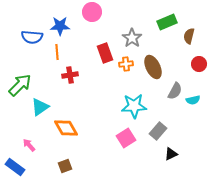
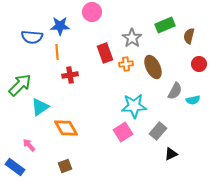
green rectangle: moved 2 px left, 3 px down
pink square: moved 3 px left, 6 px up
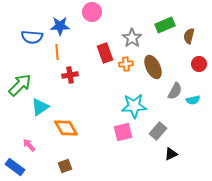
pink square: rotated 18 degrees clockwise
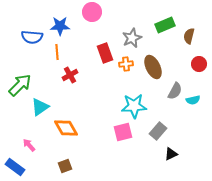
gray star: rotated 12 degrees clockwise
red cross: rotated 21 degrees counterclockwise
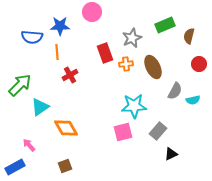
blue rectangle: rotated 66 degrees counterclockwise
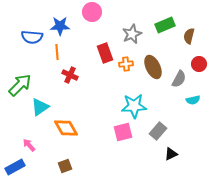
gray star: moved 4 px up
red cross: rotated 35 degrees counterclockwise
gray semicircle: moved 4 px right, 12 px up
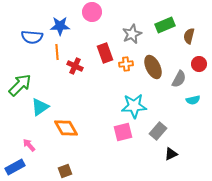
red cross: moved 5 px right, 9 px up
brown square: moved 5 px down
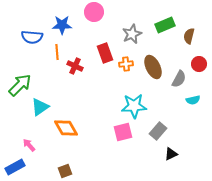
pink circle: moved 2 px right
blue star: moved 2 px right, 1 px up
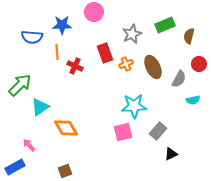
orange cross: rotated 16 degrees counterclockwise
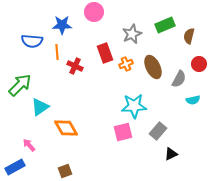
blue semicircle: moved 4 px down
